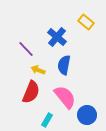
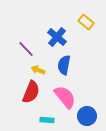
blue circle: moved 1 px down
cyan rectangle: rotated 64 degrees clockwise
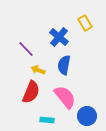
yellow rectangle: moved 1 px left, 1 px down; rotated 21 degrees clockwise
blue cross: moved 2 px right
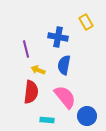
yellow rectangle: moved 1 px right, 1 px up
blue cross: moved 1 px left; rotated 30 degrees counterclockwise
purple line: rotated 30 degrees clockwise
red semicircle: rotated 15 degrees counterclockwise
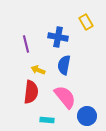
purple line: moved 5 px up
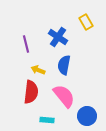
blue cross: rotated 24 degrees clockwise
pink semicircle: moved 1 px left, 1 px up
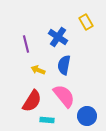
red semicircle: moved 1 px right, 9 px down; rotated 25 degrees clockwise
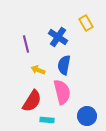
yellow rectangle: moved 1 px down
pink semicircle: moved 2 px left, 4 px up; rotated 25 degrees clockwise
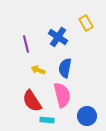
blue semicircle: moved 1 px right, 3 px down
pink semicircle: moved 3 px down
red semicircle: rotated 115 degrees clockwise
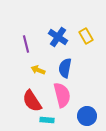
yellow rectangle: moved 13 px down
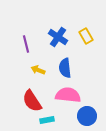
blue semicircle: rotated 18 degrees counterclockwise
pink semicircle: moved 6 px right; rotated 70 degrees counterclockwise
cyan rectangle: rotated 16 degrees counterclockwise
